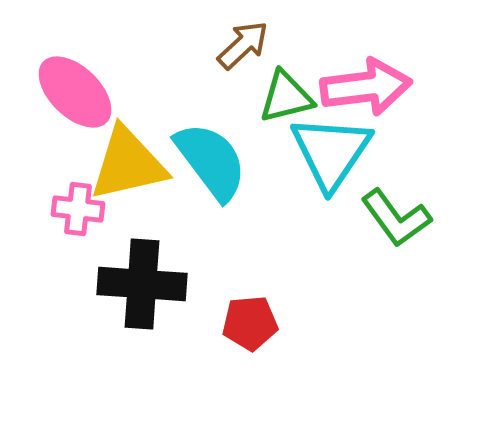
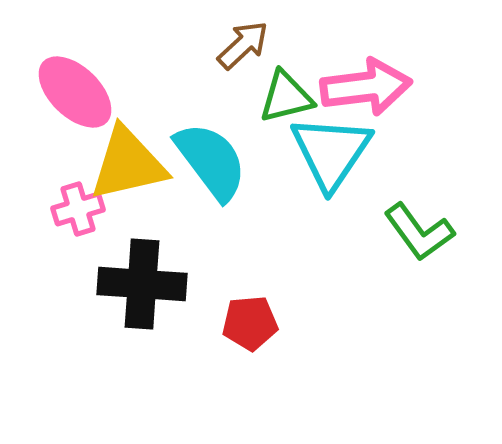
pink cross: rotated 24 degrees counterclockwise
green L-shape: moved 23 px right, 14 px down
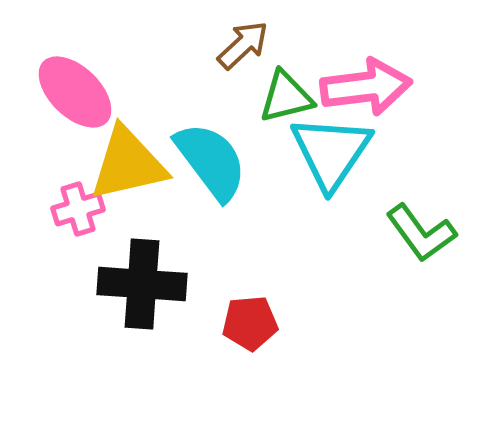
green L-shape: moved 2 px right, 1 px down
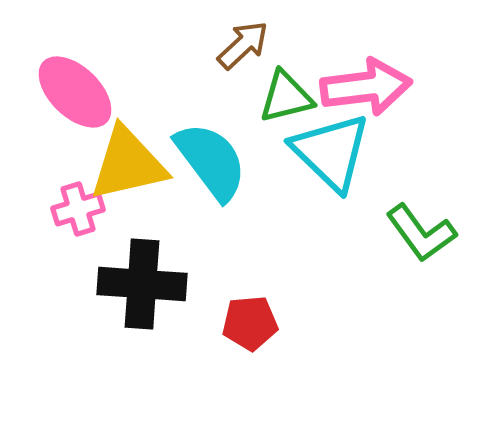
cyan triangle: rotated 20 degrees counterclockwise
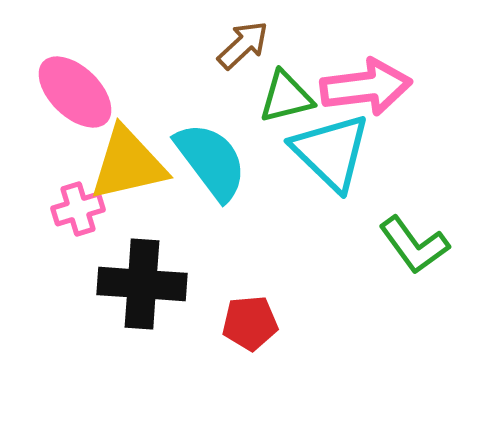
green L-shape: moved 7 px left, 12 px down
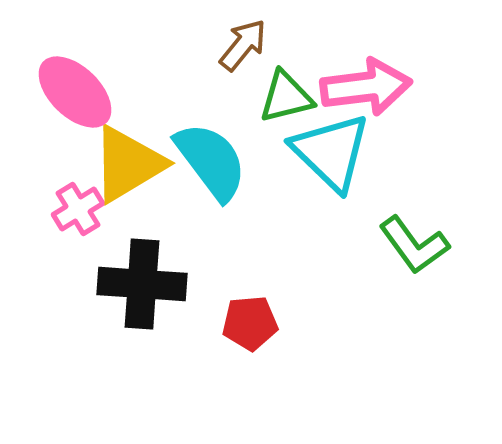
brown arrow: rotated 8 degrees counterclockwise
yellow triangle: rotated 18 degrees counterclockwise
pink cross: rotated 15 degrees counterclockwise
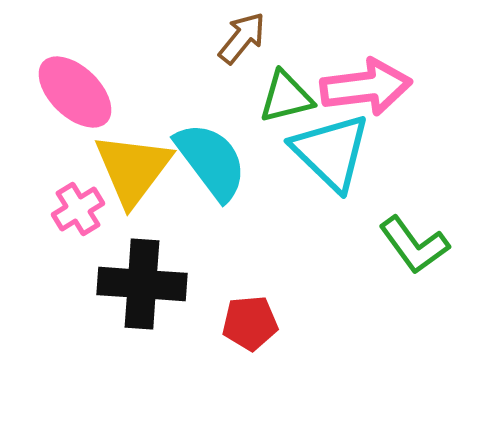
brown arrow: moved 1 px left, 7 px up
yellow triangle: moved 5 px right, 5 px down; rotated 22 degrees counterclockwise
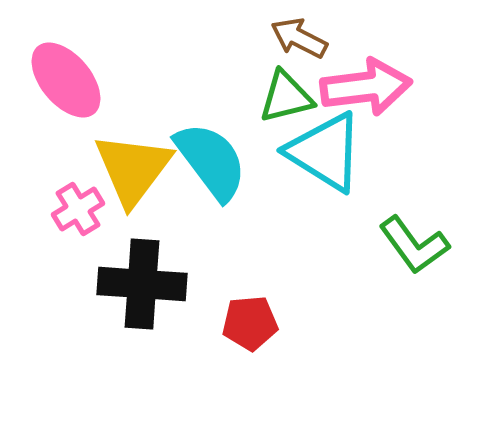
brown arrow: moved 57 px right; rotated 102 degrees counterclockwise
pink ellipse: moved 9 px left, 12 px up; rotated 6 degrees clockwise
cyan triangle: moved 6 px left; rotated 12 degrees counterclockwise
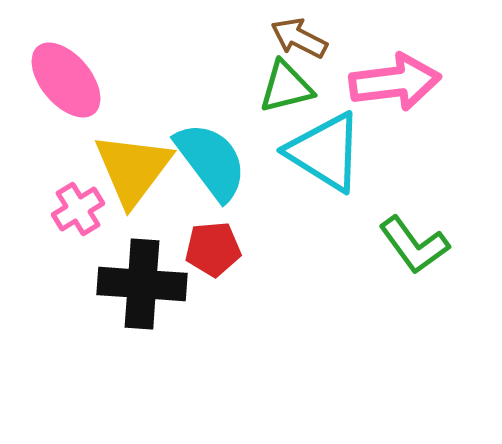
pink arrow: moved 29 px right, 5 px up
green triangle: moved 10 px up
red pentagon: moved 37 px left, 74 px up
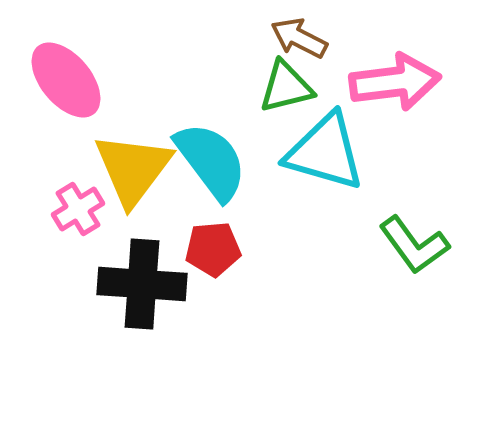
cyan triangle: rotated 16 degrees counterclockwise
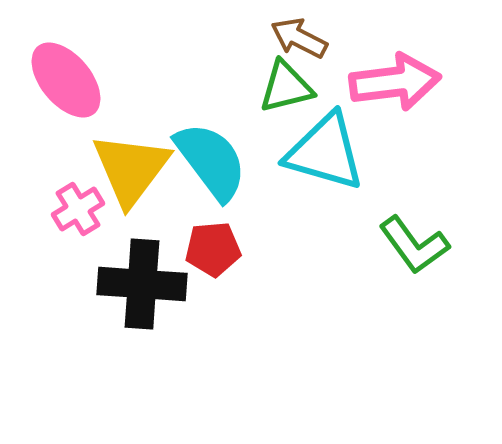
yellow triangle: moved 2 px left
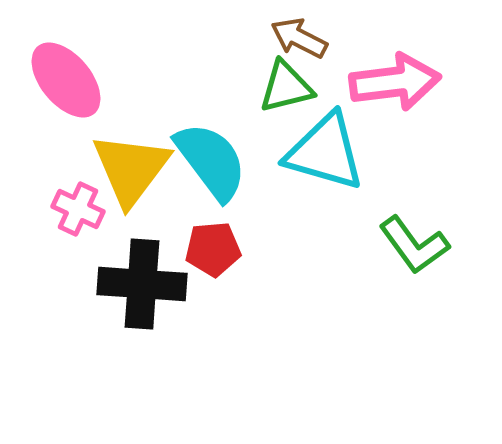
pink cross: rotated 33 degrees counterclockwise
